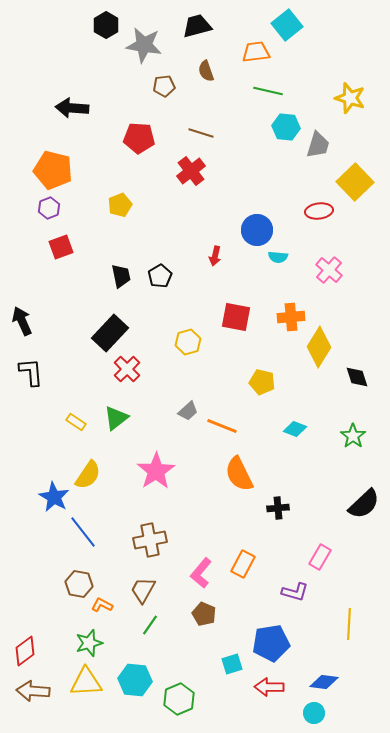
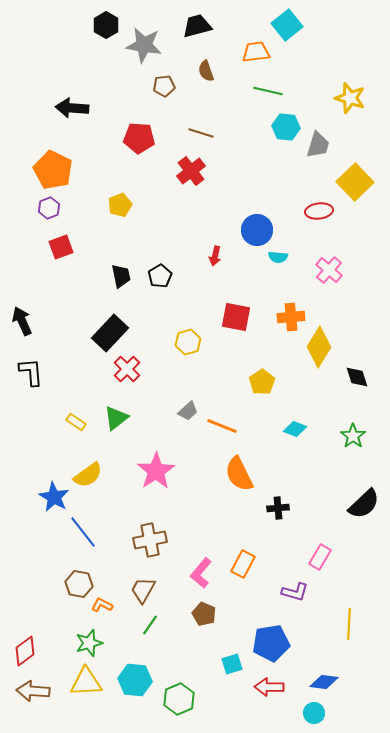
orange pentagon at (53, 170): rotated 12 degrees clockwise
yellow pentagon at (262, 382): rotated 25 degrees clockwise
yellow semicircle at (88, 475): rotated 20 degrees clockwise
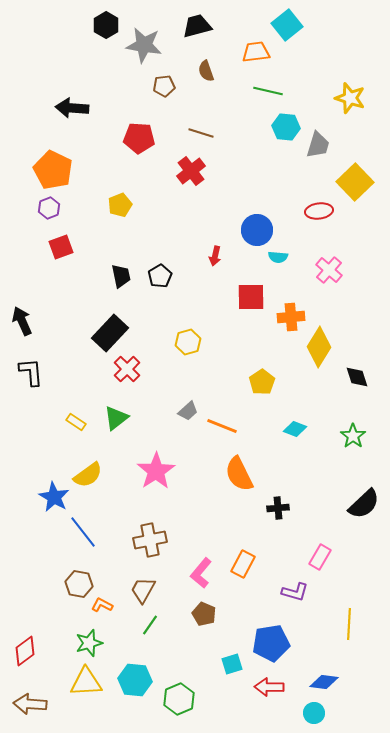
red square at (236, 317): moved 15 px right, 20 px up; rotated 12 degrees counterclockwise
brown arrow at (33, 691): moved 3 px left, 13 px down
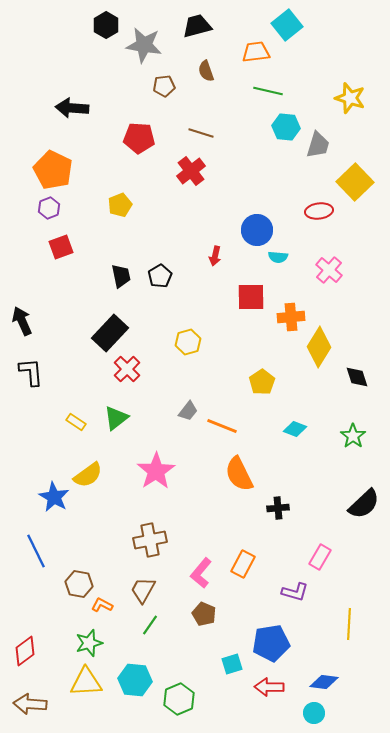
gray trapezoid at (188, 411): rotated 10 degrees counterclockwise
blue line at (83, 532): moved 47 px left, 19 px down; rotated 12 degrees clockwise
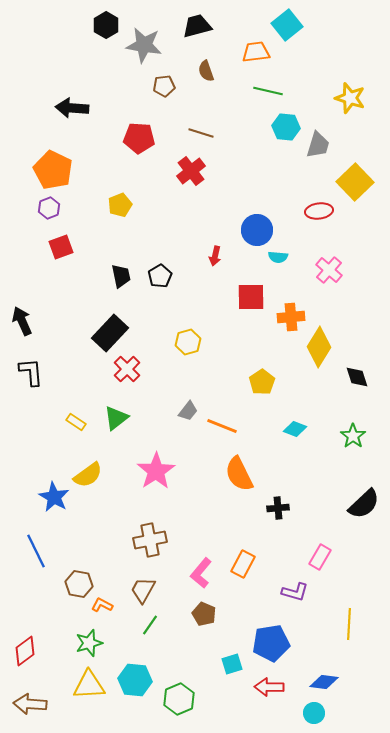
yellow triangle at (86, 682): moved 3 px right, 3 px down
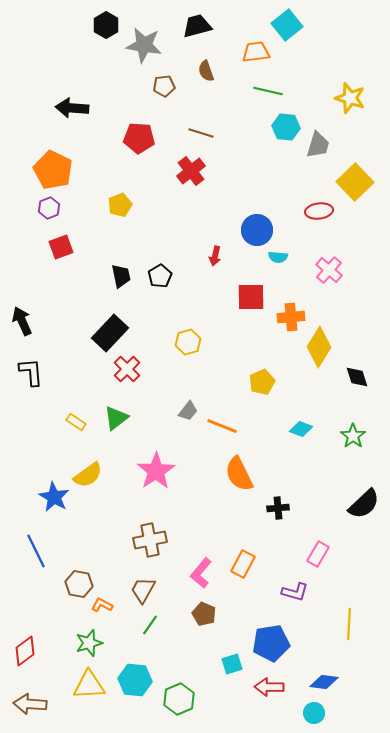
yellow pentagon at (262, 382): rotated 10 degrees clockwise
cyan diamond at (295, 429): moved 6 px right
pink rectangle at (320, 557): moved 2 px left, 3 px up
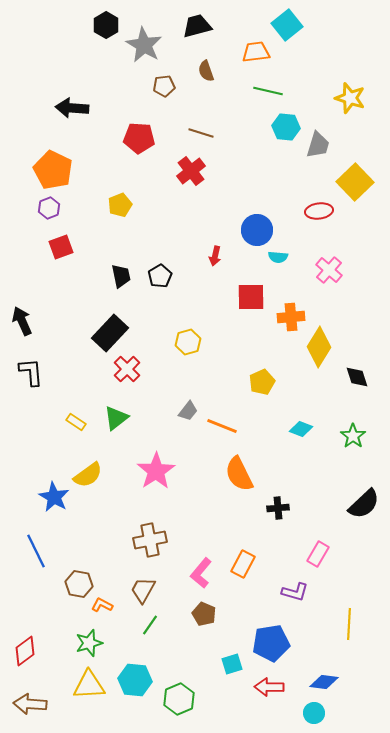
gray star at (144, 45): rotated 21 degrees clockwise
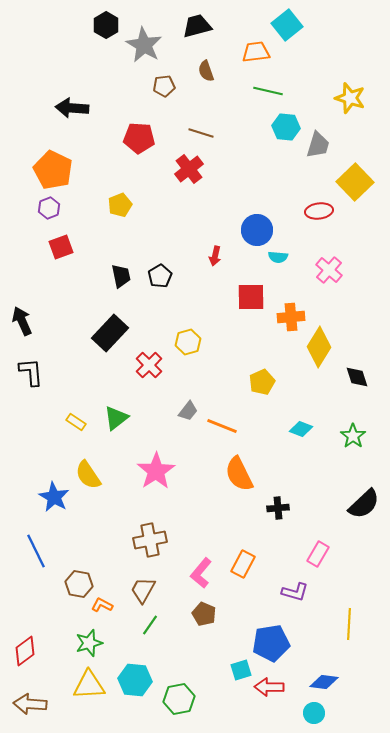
red cross at (191, 171): moved 2 px left, 2 px up
red cross at (127, 369): moved 22 px right, 4 px up
yellow semicircle at (88, 475): rotated 92 degrees clockwise
cyan square at (232, 664): moved 9 px right, 6 px down
green hexagon at (179, 699): rotated 12 degrees clockwise
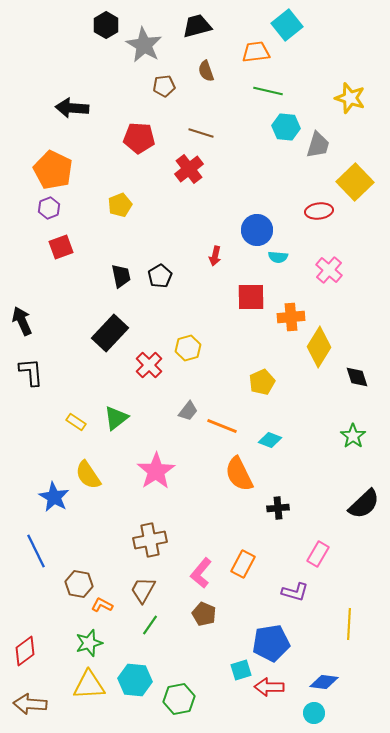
yellow hexagon at (188, 342): moved 6 px down
cyan diamond at (301, 429): moved 31 px left, 11 px down
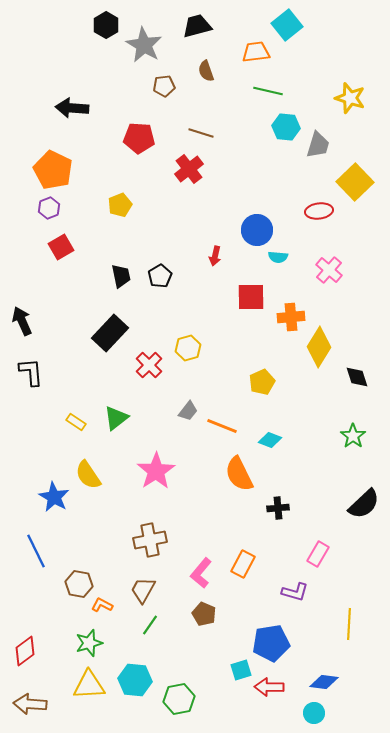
red square at (61, 247): rotated 10 degrees counterclockwise
